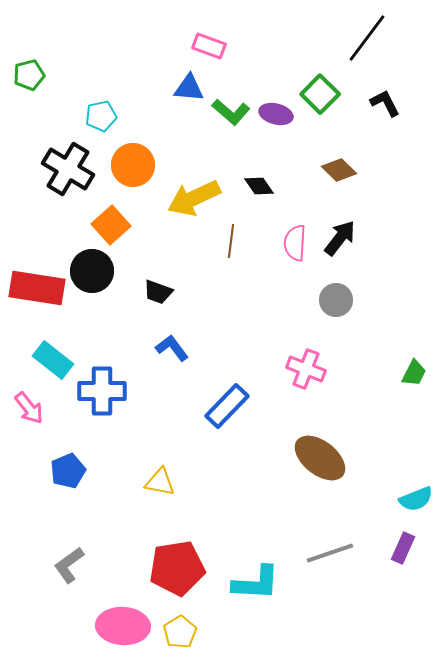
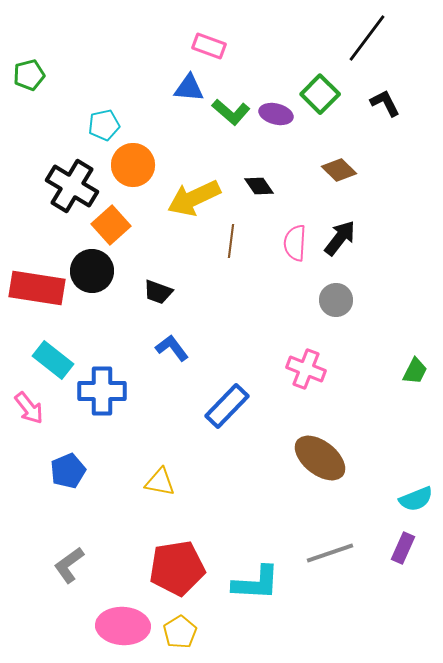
cyan pentagon: moved 3 px right, 9 px down
black cross: moved 4 px right, 17 px down
green trapezoid: moved 1 px right, 2 px up
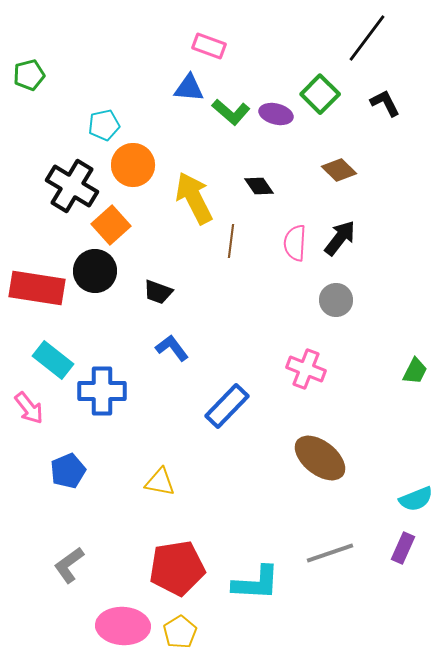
yellow arrow: rotated 88 degrees clockwise
black circle: moved 3 px right
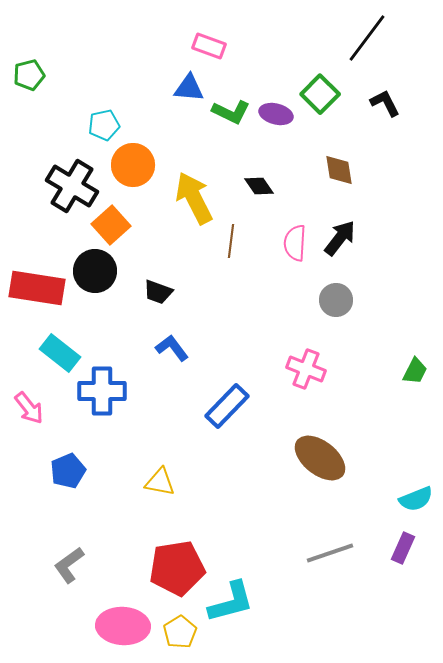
green L-shape: rotated 15 degrees counterclockwise
brown diamond: rotated 36 degrees clockwise
cyan rectangle: moved 7 px right, 7 px up
cyan L-shape: moved 25 px left, 19 px down; rotated 18 degrees counterclockwise
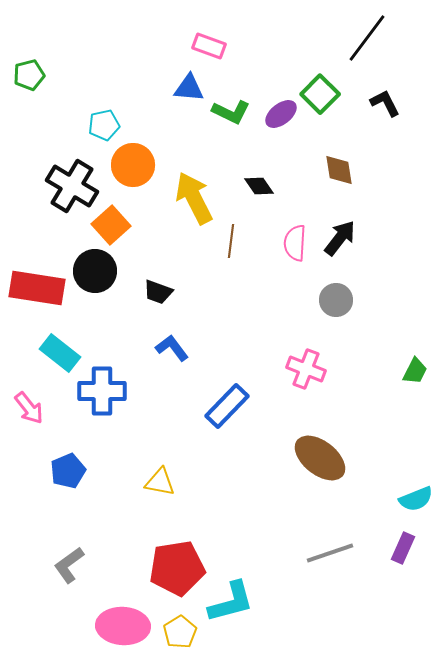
purple ellipse: moved 5 px right; rotated 52 degrees counterclockwise
